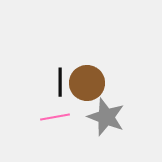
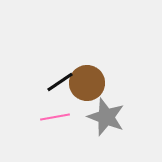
black line: rotated 56 degrees clockwise
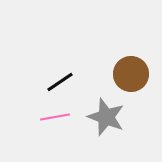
brown circle: moved 44 px right, 9 px up
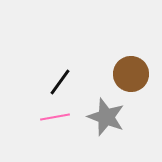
black line: rotated 20 degrees counterclockwise
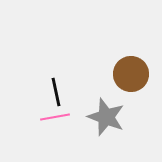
black line: moved 4 px left, 10 px down; rotated 48 degrees counterclockwise
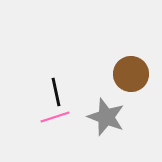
pink line: rotated 8 degrees counterclockwise
